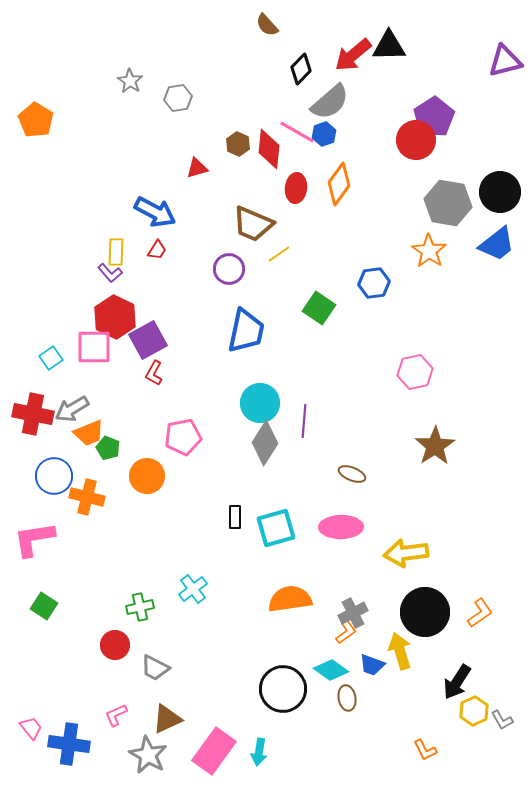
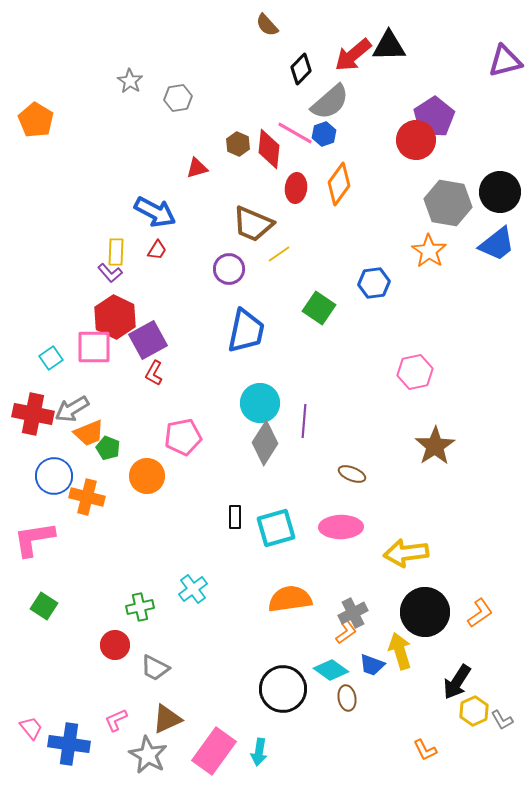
pink line at (297, 132): moved 2 px left, 1 px down
pink L-shape at (116, 715): moved 5 px down
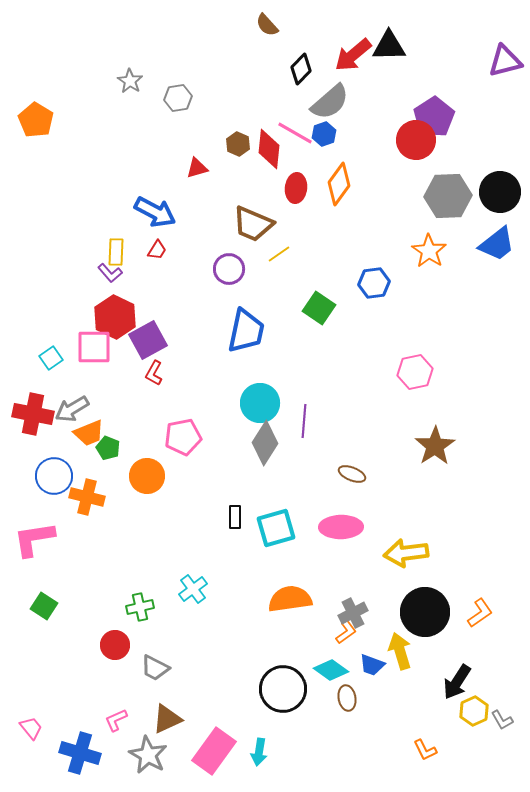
gray hexagon at (448, 203): moved 7 px up; rotated 12 degrees counterclockwise
blue cross at (69, 744): moved 11 px right, 9 px down; rotated 9 degrees clockwise
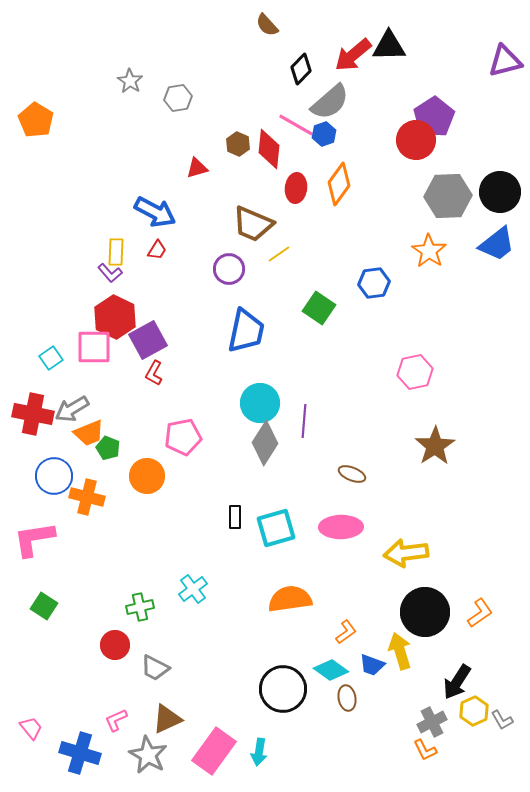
pink line at (295, 133): moved 1 px right, 8 px up
gray cross at (353, 613): moved 79 px right, 109 px down
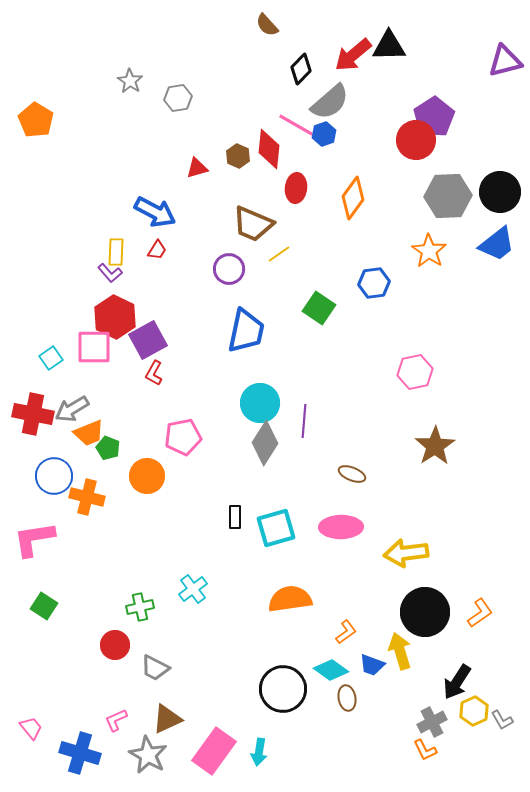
brown hexagon at (238, 144): moved 12 px down
orange diamond at (339, 184): moved 14 px right, 14 px down
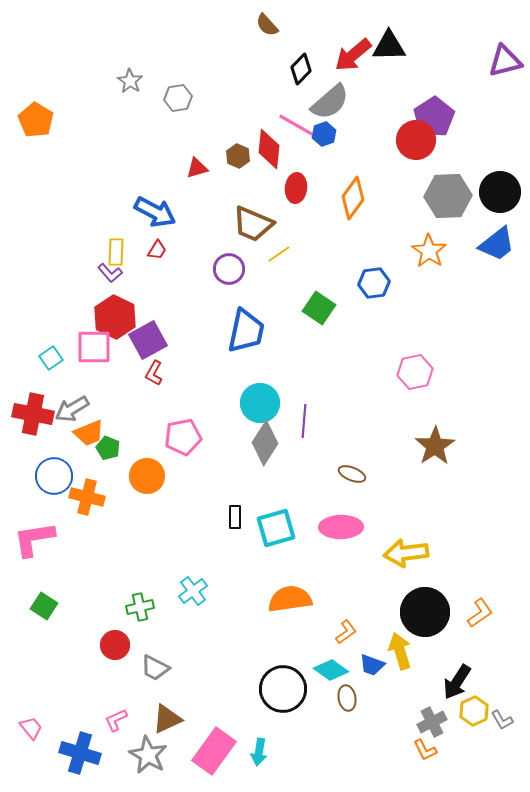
cyan cross at (193, 589): moved 2 px down
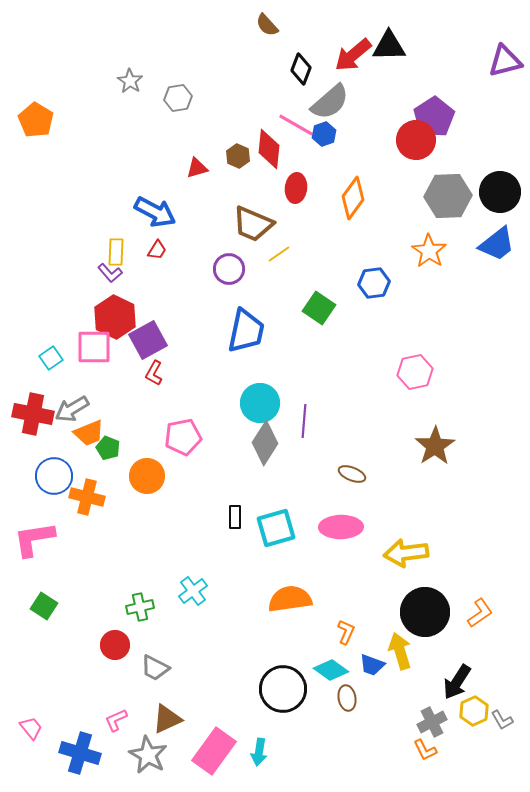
black diamond at (301, 69): rotated 24 degrees counterclockwise
orange L-shape at (346, 632): rotated 30 degrees counterclockwise
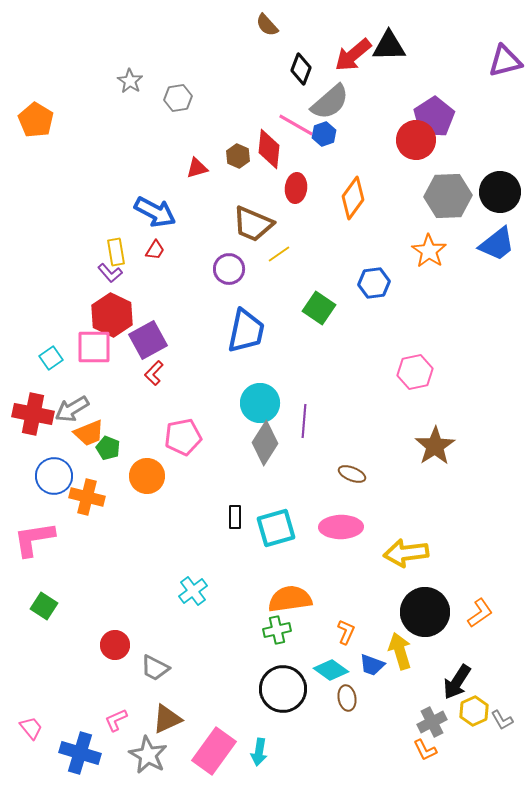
red trapezoid at (157, 250): moved 2 px left
yellow rectangle at (116, 252): rotated 12 degrees counterclockwise
red hexagon at (115, 317): moved 3 px left, 2 px up
red L-shape at (154, 373): rotated 15 degrees clockwise
green cross at (140, 607): moved 137 px right, 23 px down
